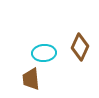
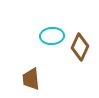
cyan ellipse: moved 8 px right, 17 px up
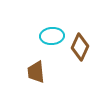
brown trapezoid: moved 5 px right, 7 px up
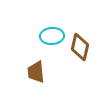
brown diamond: rotated 12 degrees counterclockwise
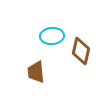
brown diamond: moved 1 px right, 4 px down
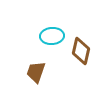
brown trapezoid: rotated 25 degrees clockwise
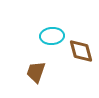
brown diamond: rotated 28 degrees counterclockwise
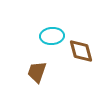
brown trapezoid: moved 1 px right
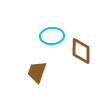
brown diamond: rotated 16 degrees clockwise
